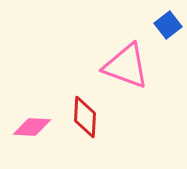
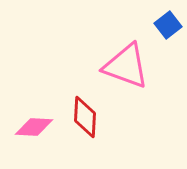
pink diamond: moved 2 px right
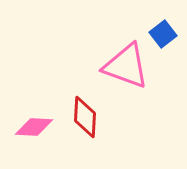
blue square: moved 5 px left, 9 px down
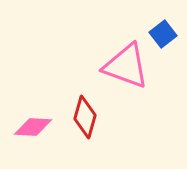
red diamond: rotated 12 degrees clockwise
pink diamond: moved 1 px left
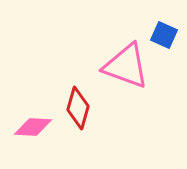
blue square: moved 1 px right, 1 px down; rotated 28 degrees counterclockwise
red diamond: moved 7 px left, 9 px up
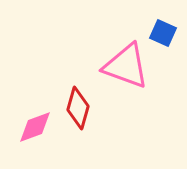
blue square: moved 1 px left, 2 px up
pink diamond: moved 2 px right; rotated 24 degrees counterclockwise
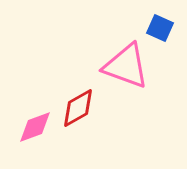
blue square: moved 3 px left, 5 px up
red diamond: rotated 45 degrees clockwise
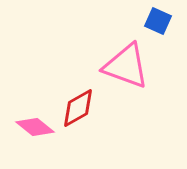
blue square: moved 2 px left, 7 px up
pink diamond: rotated 60 degrees clockwise
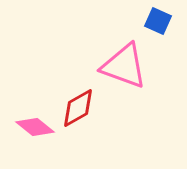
pink triangle: moved 2 px left
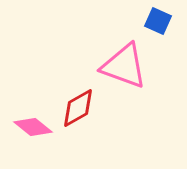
pink diamond: moved 2 px left
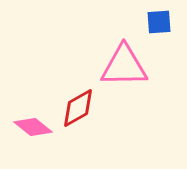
blue square: moved 1 px right, 1 px down; rotated 28 degrees counterclockwise
pink triangle: rotated 21 degrees counterclockwise
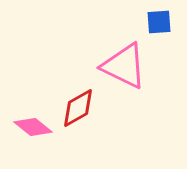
pink triangle: rotated 27 degrees clockwise
